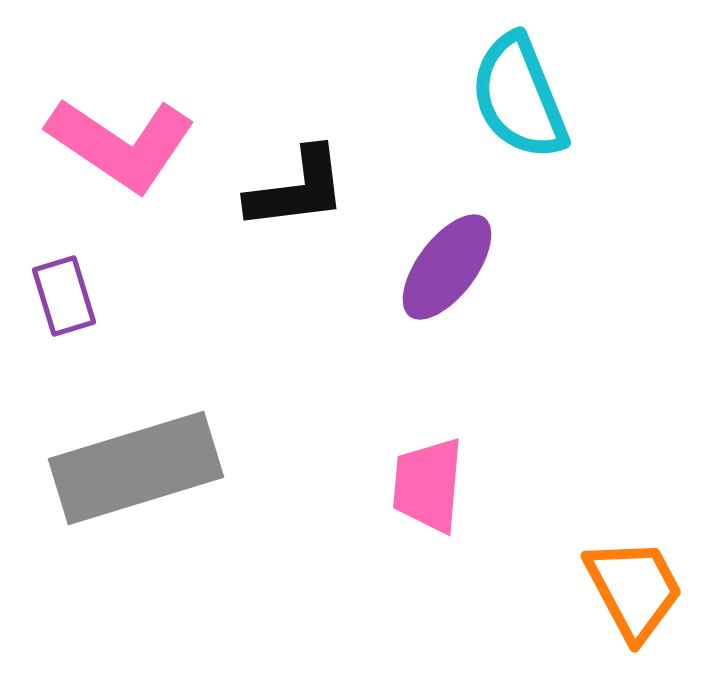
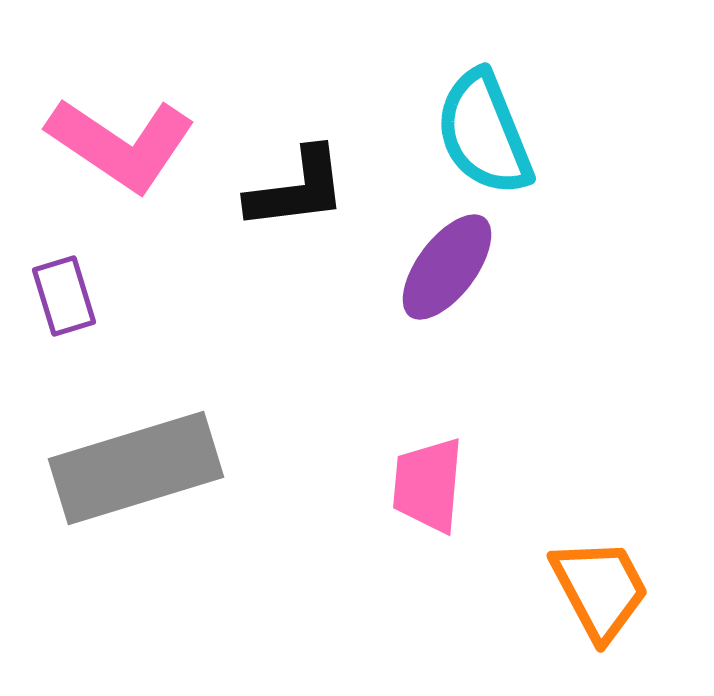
cyan semicircle: moved 35 px left, 36 px down
orange trapezoid: moved 34 px left
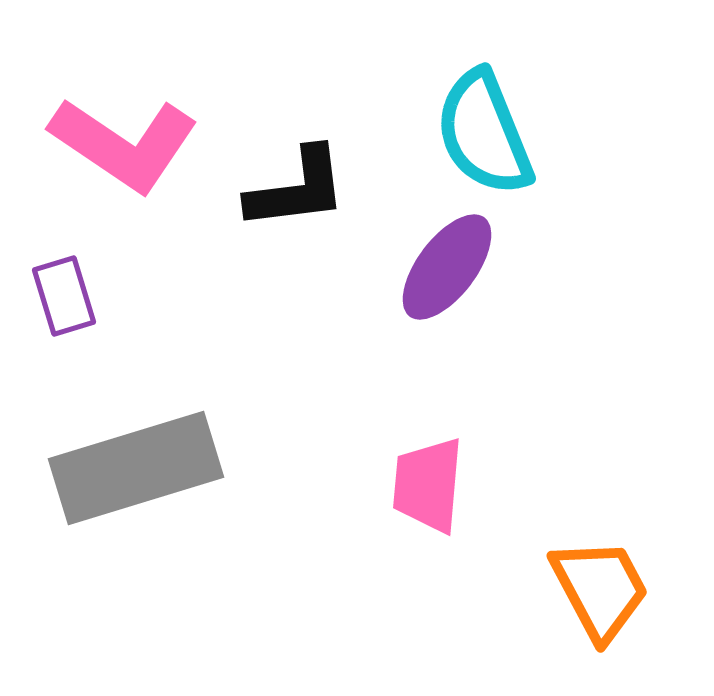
pink L-shape: moved 3 px right
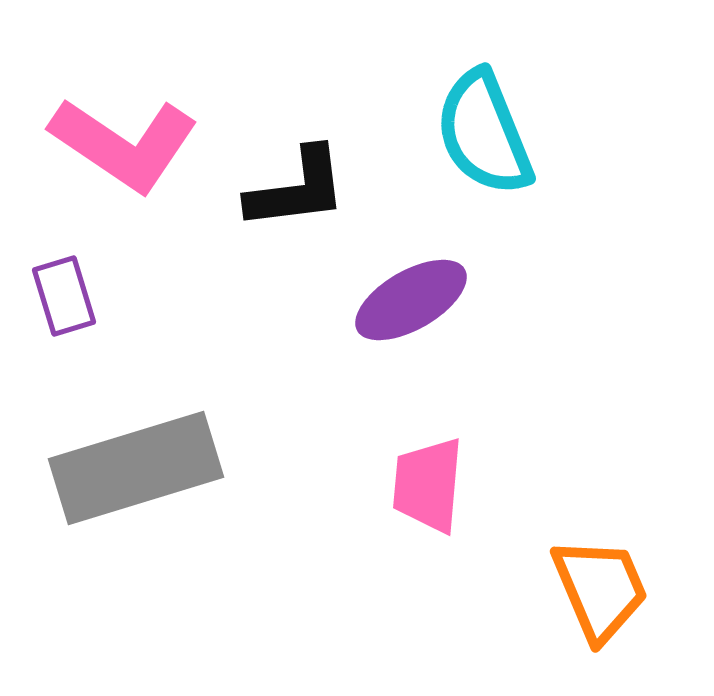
purple ellipse: moved 36 px left, 33 px down; rotated 23 degrees clockwise
orange trapezoid: rotated 5 degrees clockwise
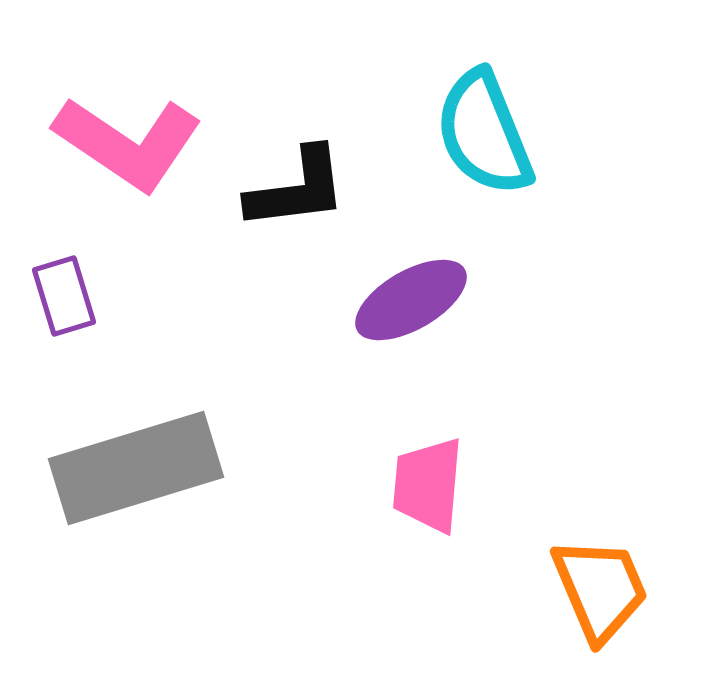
pink L-shape: moved 4 px right, 1 px up
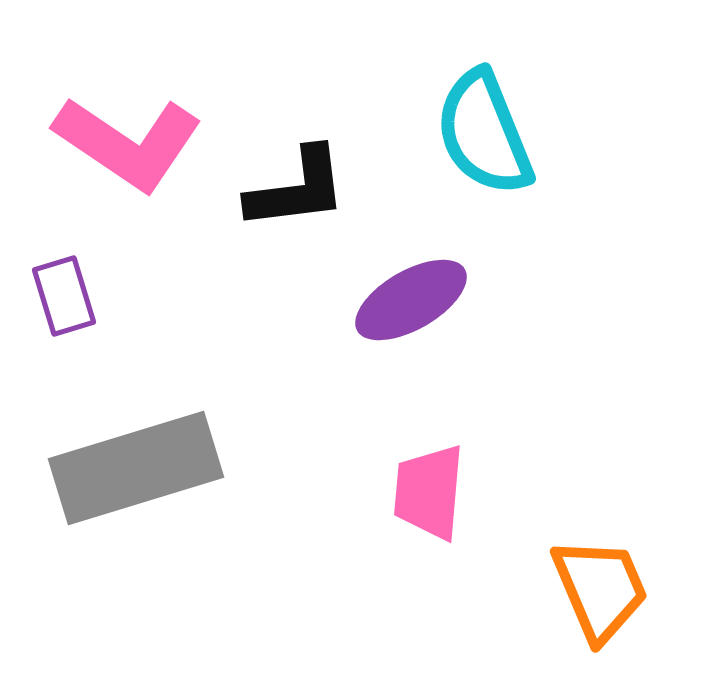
pink trapezoid: moved 1 px right, 7 px down
